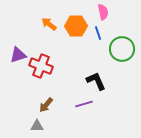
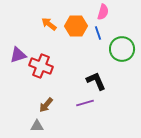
pink semicircle: rotated 28 degrees clockwise
purple line: moved 1 px right, 1 px up
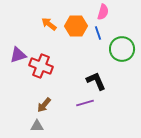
brown arrow: moved 2 px left
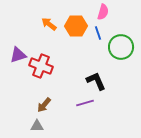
green circle: moved 1 px left, 2 px up
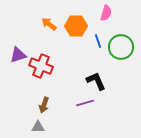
pink semicircle: moved 3 px right, 1 px down
blue line: moved 8 px down
brown arrow: rotated 21 degrees counterclockwise
gray triangle: moved 1 px right, 1 px down
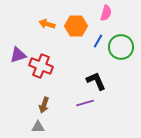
orange arrow: moved 2 px left; rotated 21 degrees counterclockwise
blue line: rotated 48 degrees clockwise
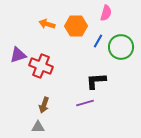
black L-shape: rotated 70 degrees counterclockwise
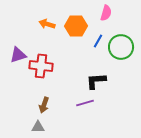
red cross: rotated 15 degrees counterclockwise
